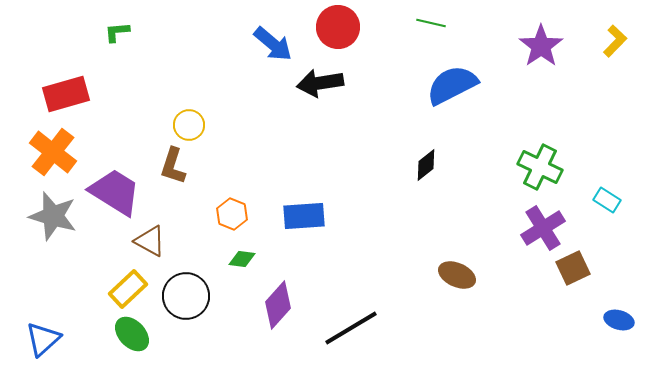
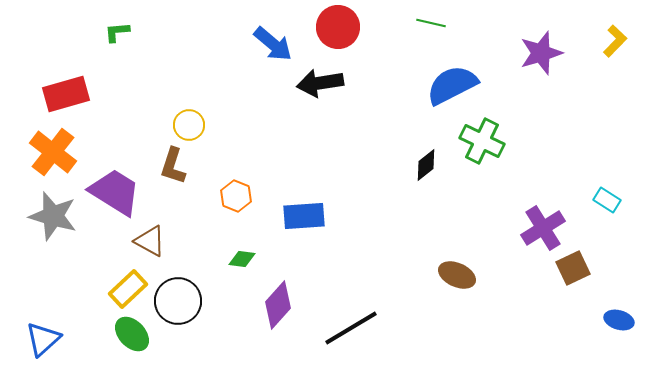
purple star: moved 7 px down; rotated 18 degrees clockwise
green cross: moved 58 px left, 26 px up
orange hexagon: moved 4 px right, 18 px up
black circle: moved 8 px left, 5 px down
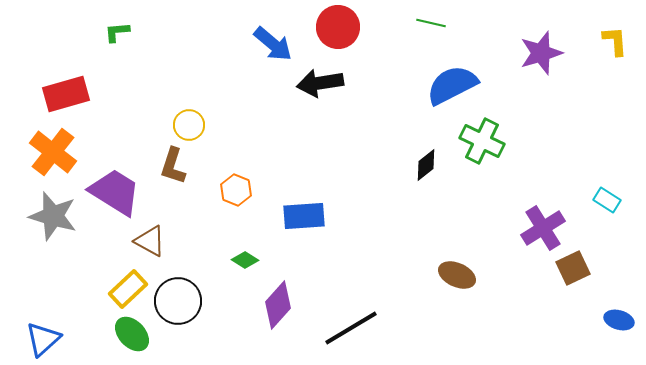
yellow L-shape: rotated 48 degrees counterclockwise
orange hexagon: moved 6 px up
green diamond: moved 3 px right, 1 px down; rotated 24 degrees clockwise
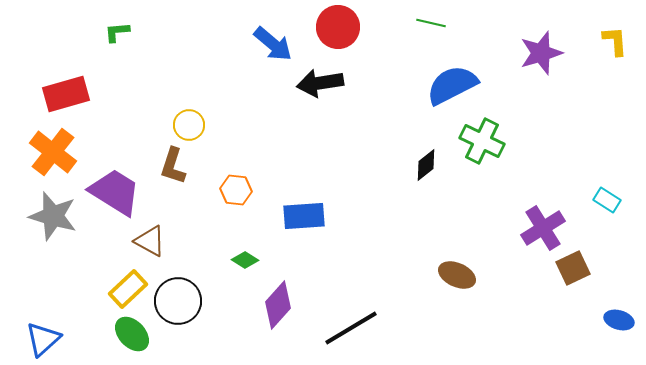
orange hexagon: rotated 16 degrees counterclockwise
